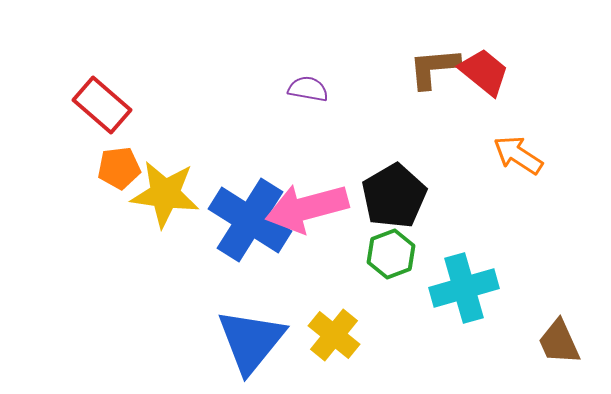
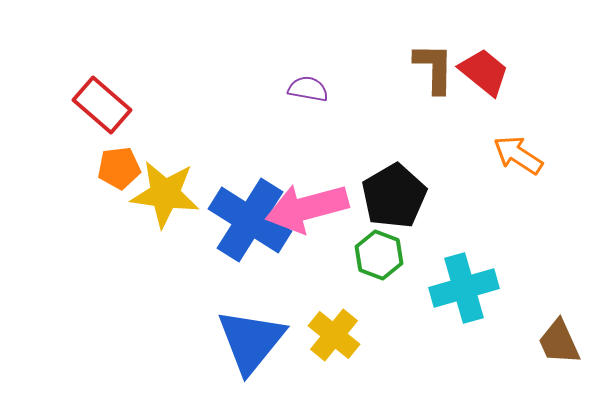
brown L-shape: rotated 96 degrees clockwise
green hexagon: moved 12 px left, 1 px down; rotated 18 degrees counterclockwise
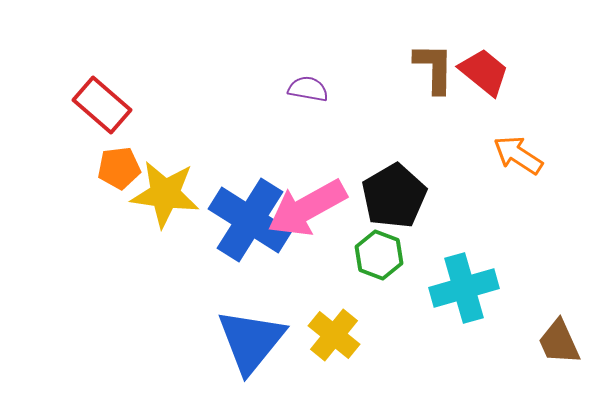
pink arrow: rotated 14 degrees counterclockwise
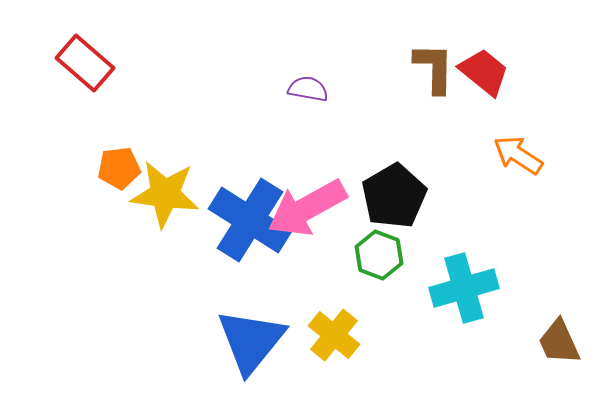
red rectangle: moved 17 px left, 42 px up
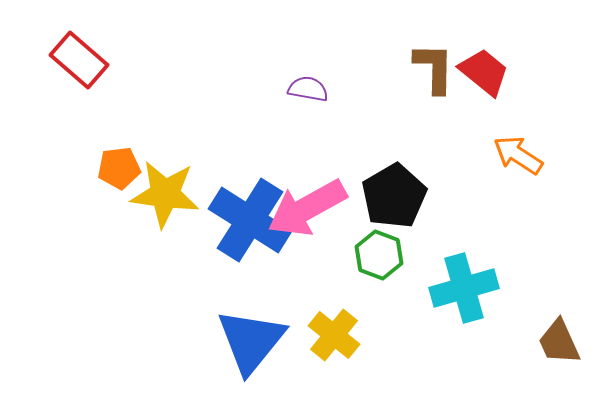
red rectangle: moved 6 px left, 3 px up
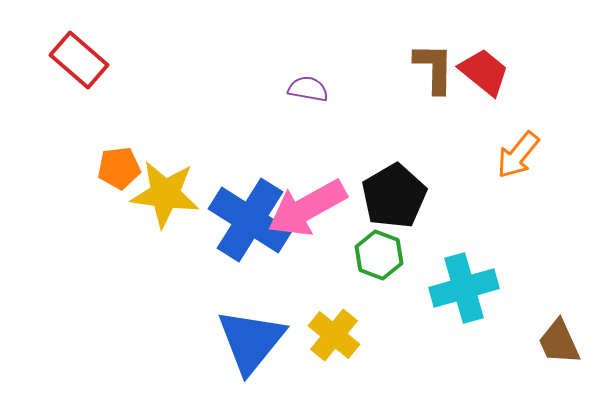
orange arrow: rotated 84 degrees counterclockwise
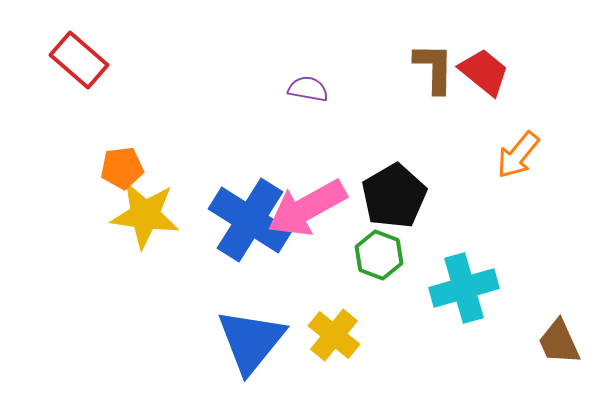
orange pentagon: moved 3 px right
yellow star: moved 20 px left, 21 px down
